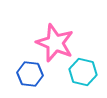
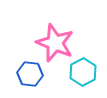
cyan hexagon: rotated 20 degrees clockwise
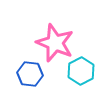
cyan hexagon: moved 2 px left, 1 px up
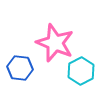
blue hexagon: moved 10 px left, 6 px up
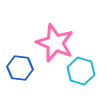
cyan hexagon: rotated 16 degrees counterclockwise
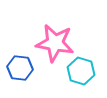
pink star: rotated 12 degrees counterclockwise
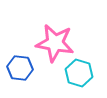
cyan hexagon: moved 2 px left, 2 px down
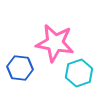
cyan hexagon: rotated 24 degrees clockwise
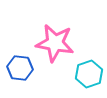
cyan hexagon: moved 10 px right, 1 px down
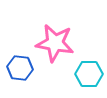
cyan hexagon: rotated 20 degrees clockwise
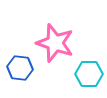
pink star: rotated 9 degrees clockwise
